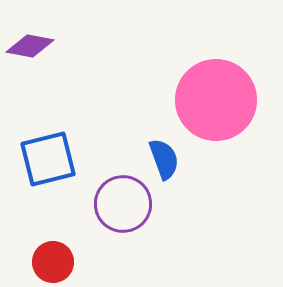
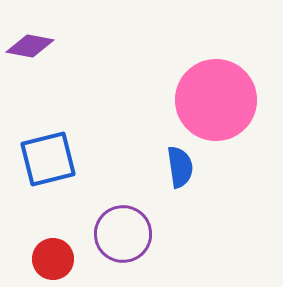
blue semicircle: moved 16 px right, 8 px down; rotated 12 degrees clockwise
purple circle: moved 30 px down
red circle: moved 3 px up
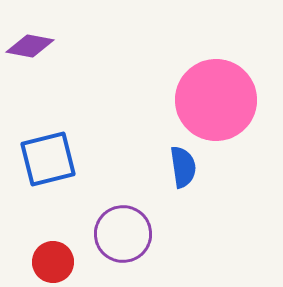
blue semicircle: moved 3 px right
red circle: moved 3 px down
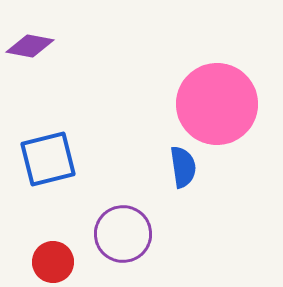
pink circle: moved 1 px right, 4 px down
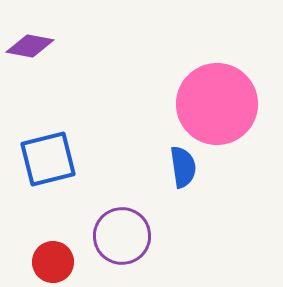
purple circle: moved 1 px left, 2 px down
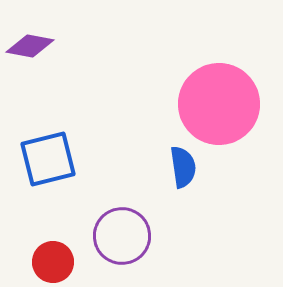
pink circle: moved 2 px right
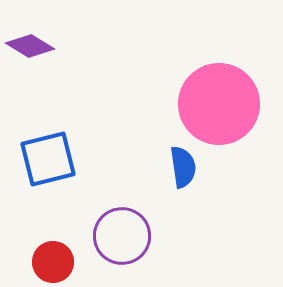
purple diamond: rotated 21 degrees clockwise
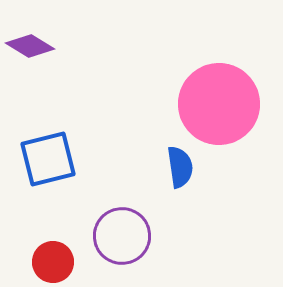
blue semicircle: moved 3 px left
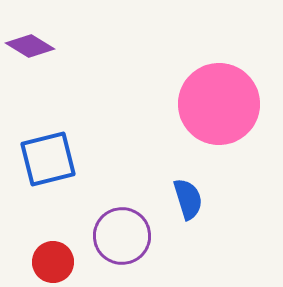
blue semicircle: moved 8 px right, 32 px down; rotated 9 degrees counterclockwise
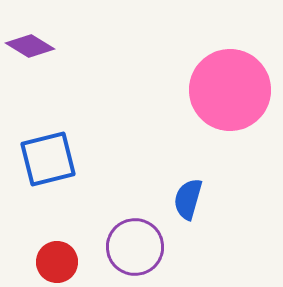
pink circle: moved 11 px right, 14 px up
blue semicircle: rotated 147 degrees counterclockwise
purple circle: moved 13 px right, 11 px down
red circle: moved 4 px right
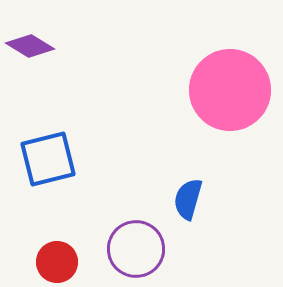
purple circle: moved 1 px right, 2 px down
